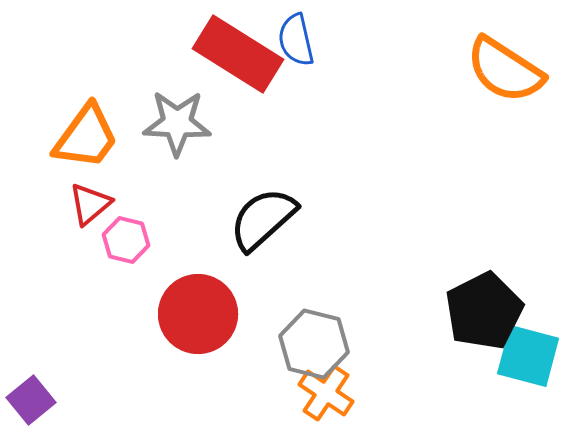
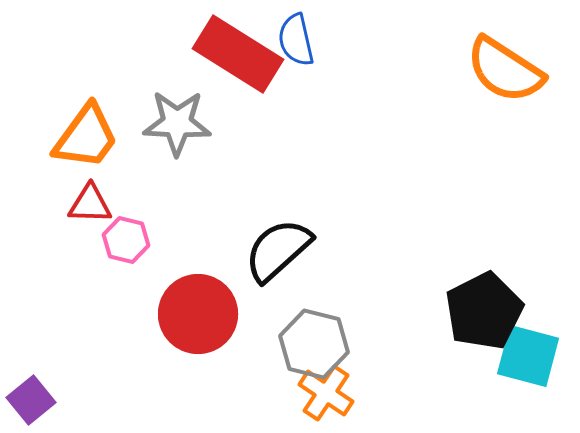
red triangle: rotated 42 degrees clockwise
black semicircle: moved 15 px right, 31 px down
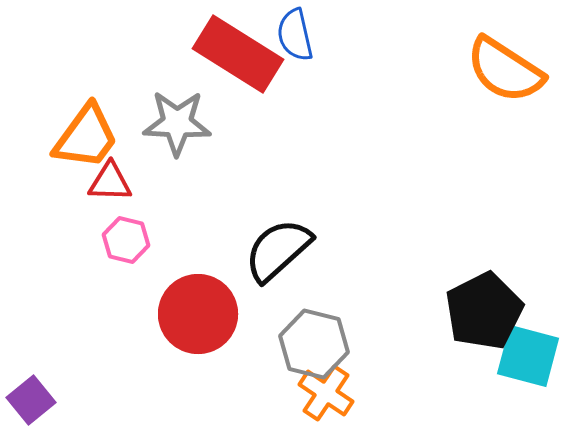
blue semicircle: moved 1 px left, 5 px up
red triangle: moved 20 px right, 22 px up
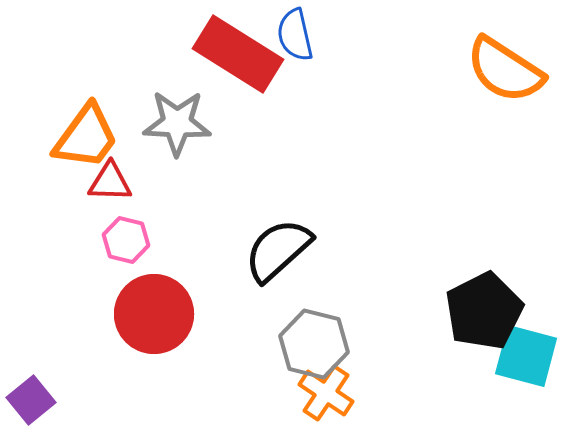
red circle: moved 44 px left
cyan square: moved 2 px left
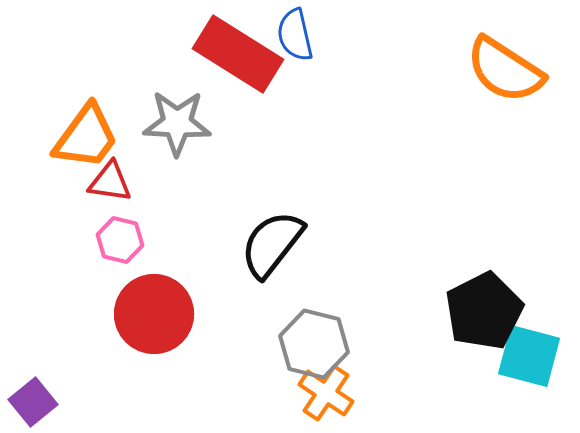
red triangle: rotated 6 degrees clockwise
pink hexagon: moved 6 px left
black semicircle: moved 6 px left, 6 px up; rotated 10 degrees counterclockwise
cyan square: moved 3 px right
purple square: moved 2 px right, 2 px down
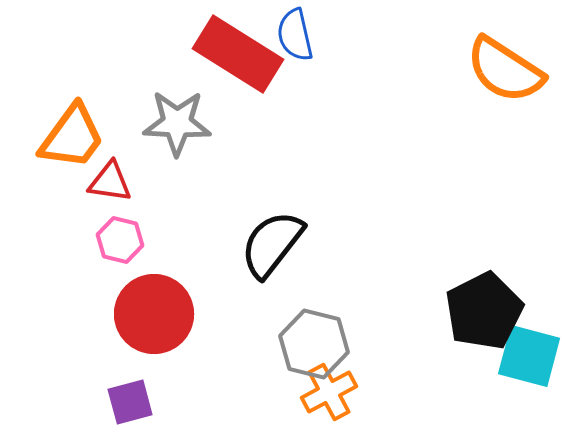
orange trapezoid: moved 14 px left
orange cross: moved 3 px right, 1 px up; rotated 28 degrees clockwise
purple square: moved 97 px right; rotated 24 degrees clockwise
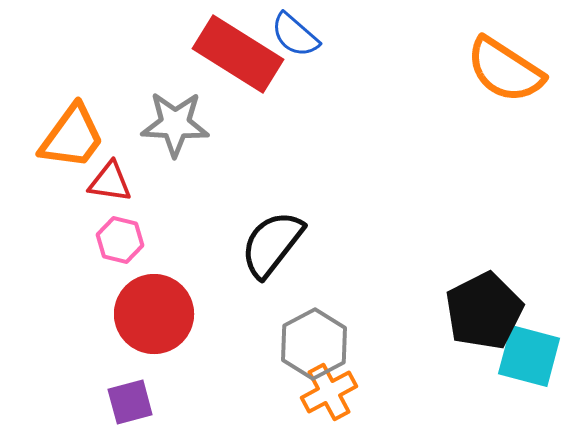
blue semicircle: rotated 36 degrees counterclockwise
gray star: moved 2 px left, 1 px down
gray hexagon: rotated 18 degrees clockwise
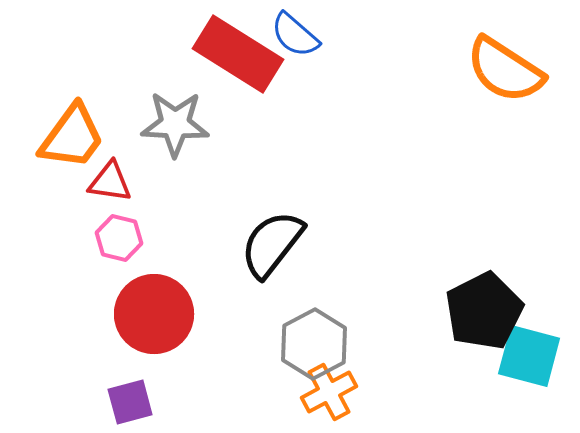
pink hexagon: moved 1 px left, 2 px up
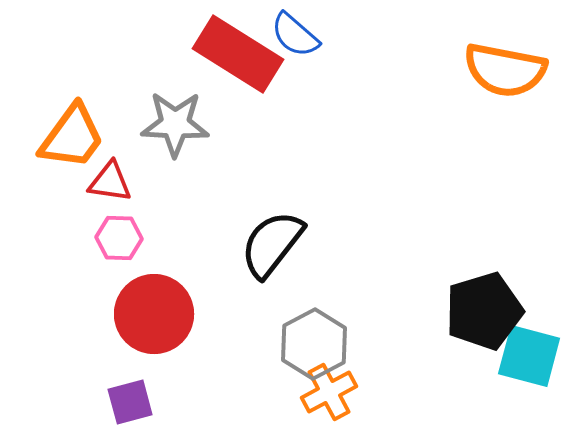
orange semicircle: rotated 22 degrees counterclockwise
pink hexagon: rotated 12 degrees counterclockwise
black pentagon: rotated 10 degrees clockwise
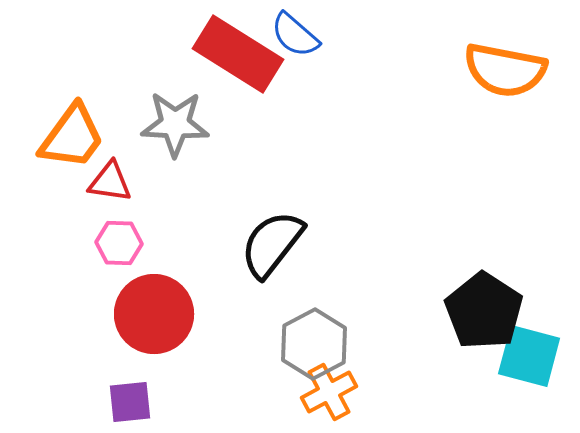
pink hexagon: moved 5 px down
black pentagon: rotated 22 degrees counterclockwise
purple square: rotated 9 degrees clockwise
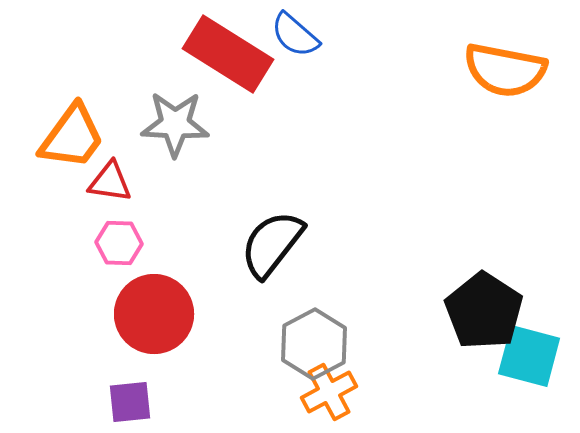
red rectangle: moved 10 px left
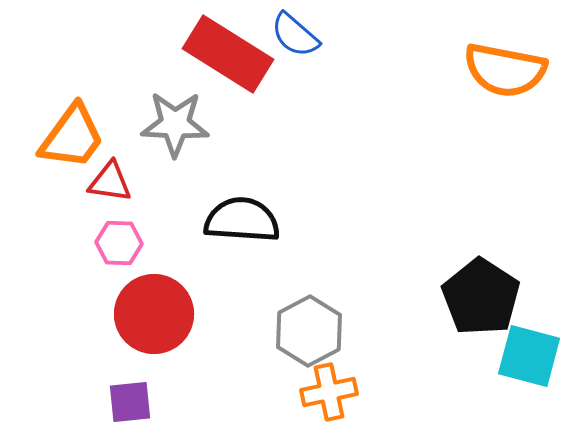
black semicircle: moved 30 px left, 24 px up; rotated 56 degrees clockwise
black pentagon: moved 3 px left, 14 px up
gray hexagon: moved 5 px left, 13 px up
orange cross: rotated 16 degrees clockwise
